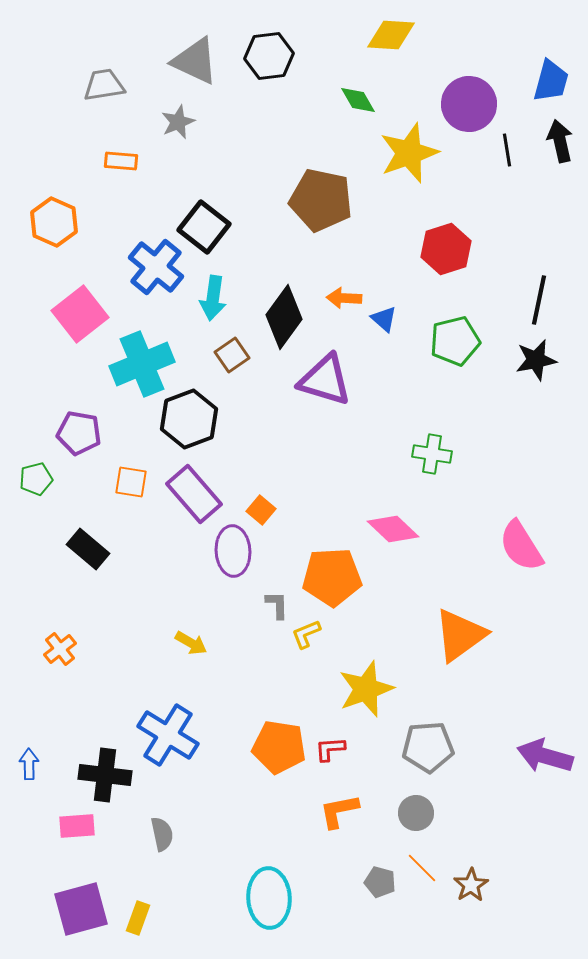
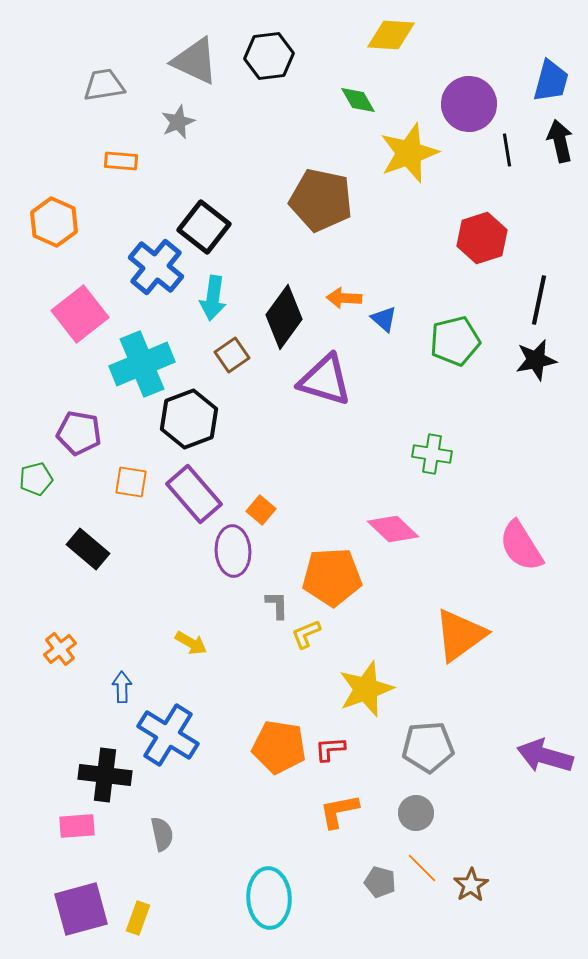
red hexagon at (446, 249): moved 36 px right, 11 px up
blue arrow at (29, 764): moved 93 px right, 77 px up
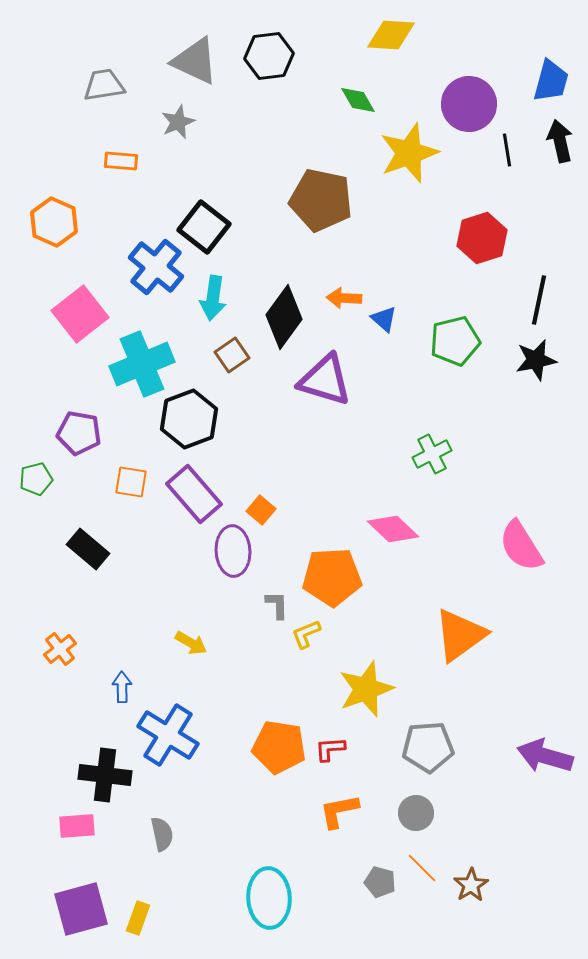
green cross at (432, 454): rotated 36 degrees counterclockwise
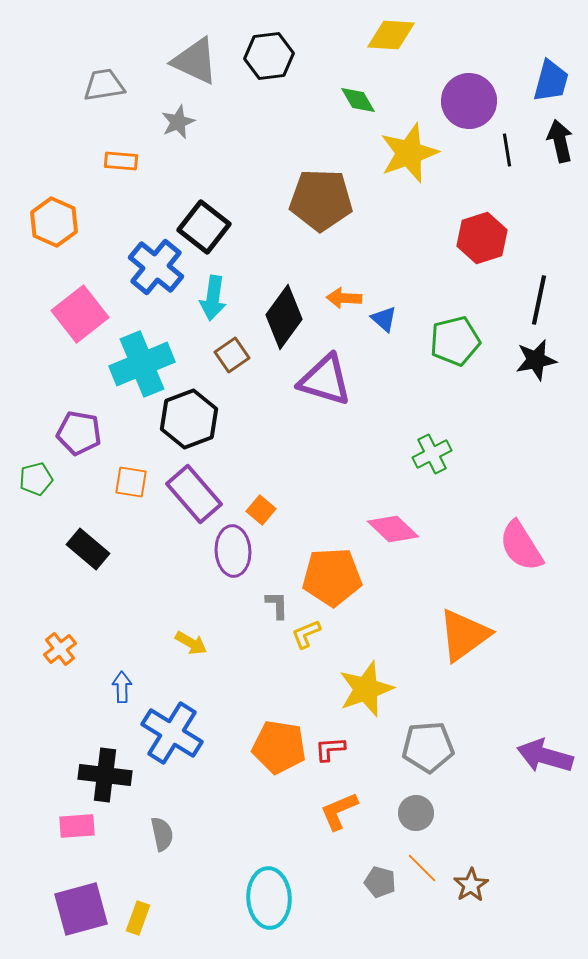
purple circle at (469, 104): moved 3 px up
brown pentagon at (321, 200): rotated 10 degrees counterclockwise
orange triangle at (460, 635): moved 4 px right
blue cross at (168, 735): moved 4 px right, 2 px up
orange L-shape at (339, 811): rotated 12 degrees counterclockwise
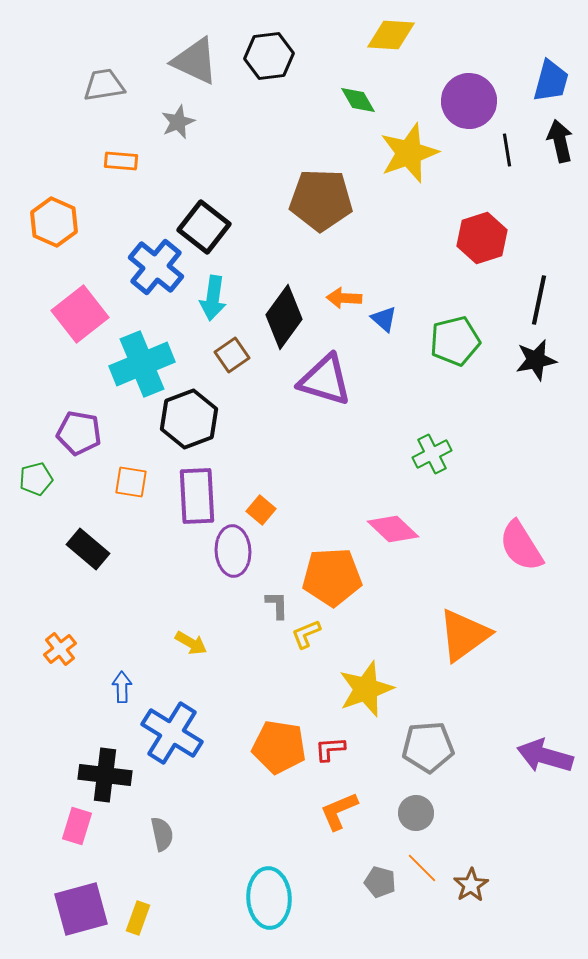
purple rectangle at (194, 494): moved 3 px right, 2 px down; rotated 38 degrees clockwise
pink rectangle at (77, 826): rotated 69 degrees counterclockwise
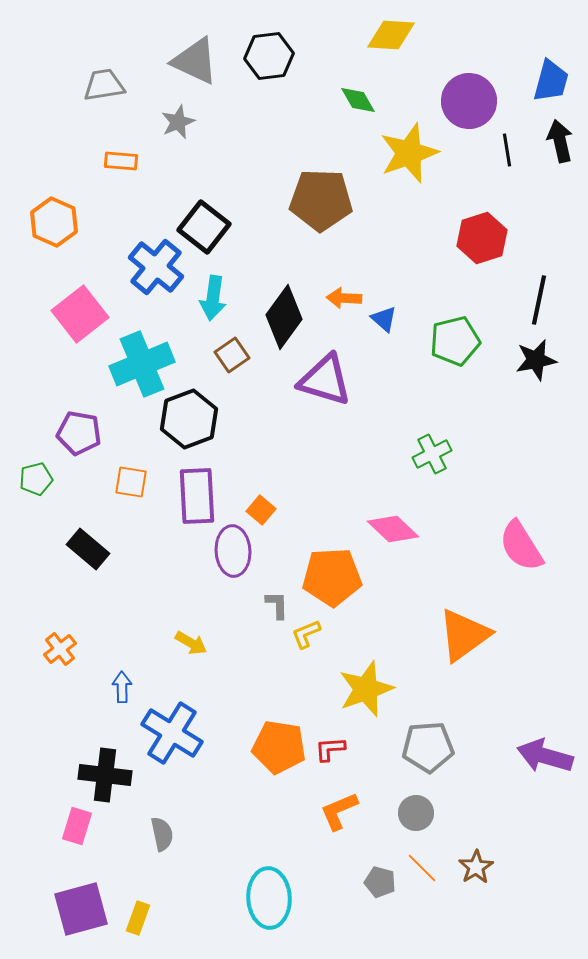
brown star at (471, 885): moved 5 px right, 18 px up
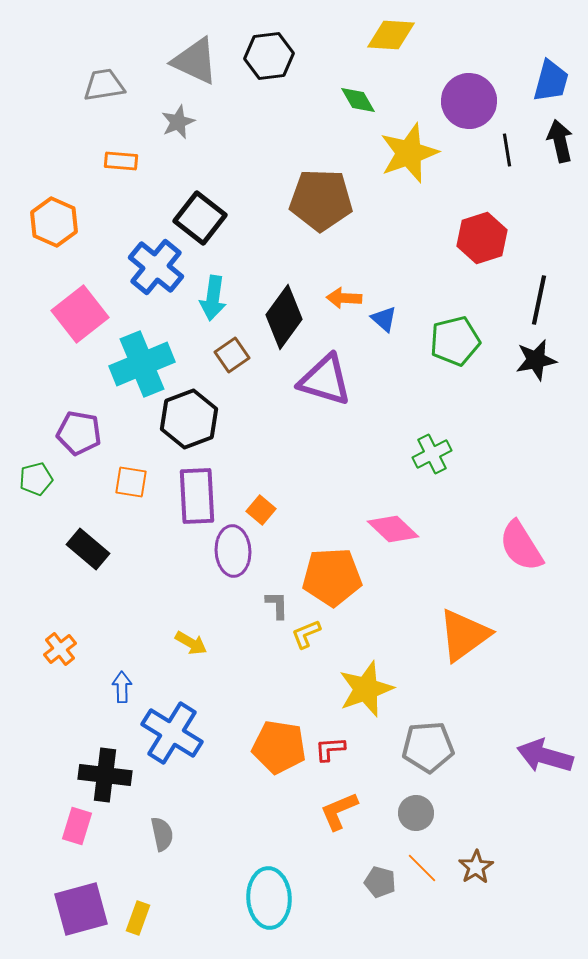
black square at (204, 227): moved 4 px left, 9 px up
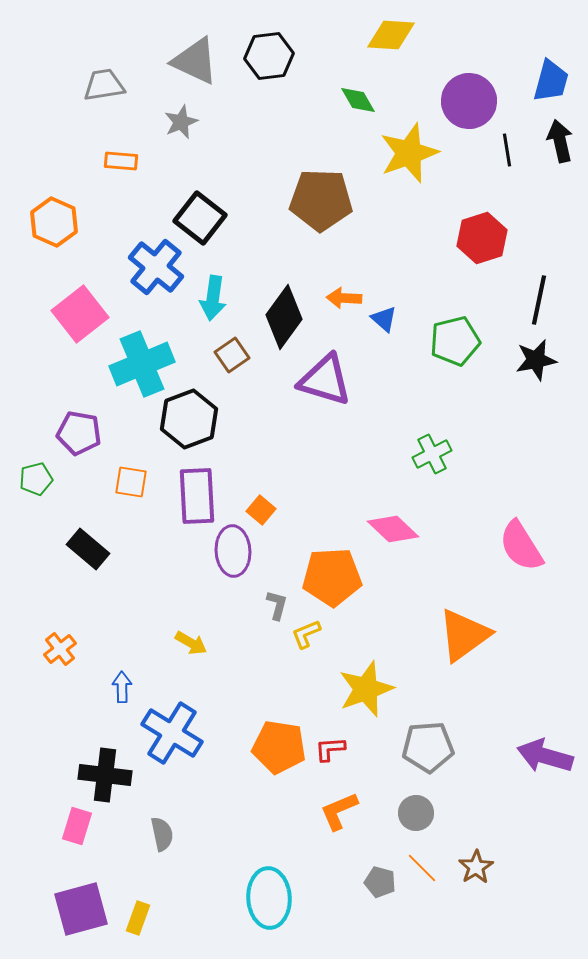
gray star at (178, 122): moved 3 px right
gray L-shape at (277, 605): rotated 16 degrees clockwise
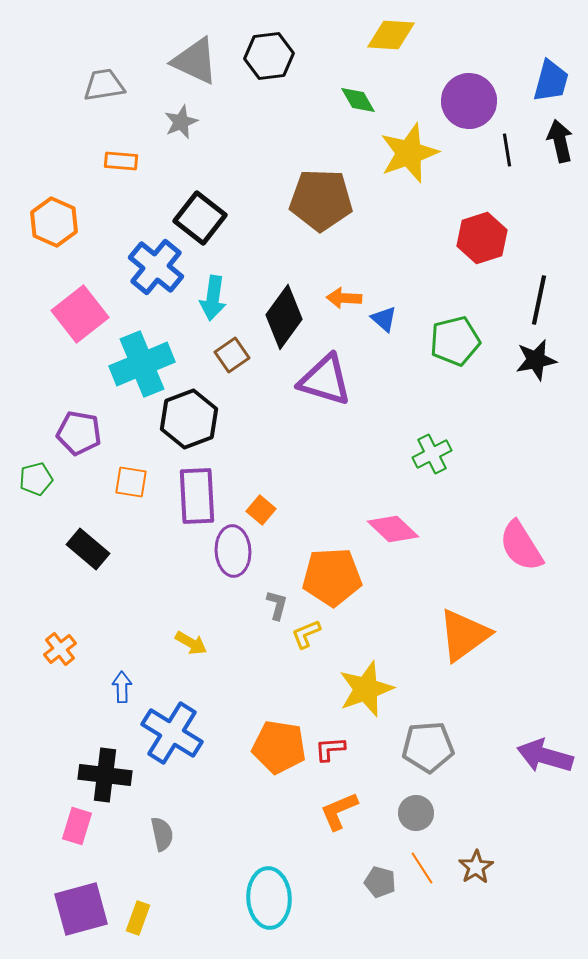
orange line at (422, 868): rotated 12 degrees clockwise
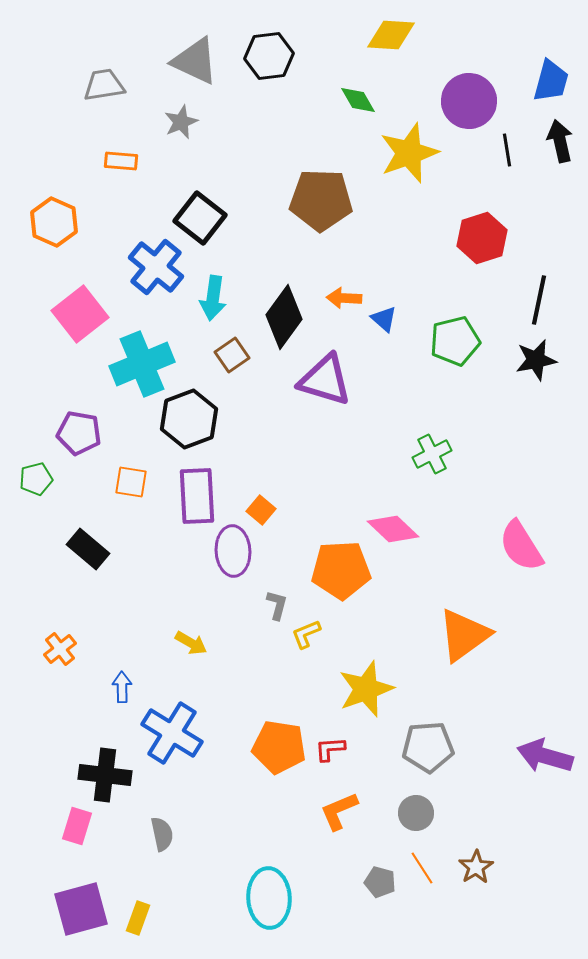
orange pentagon at (332, 577): moved 9 px right, 7 px up
